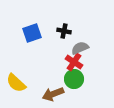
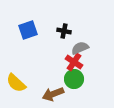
blue square: moved 4 px left, 3 px up
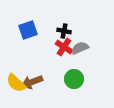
red cross: moved 10 px left, 15 px up
brown arrow: moved 21 px left, 12 px up
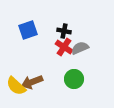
yellow semicircle: moved 3 px down
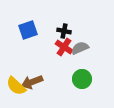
green circle: moved 8 px right
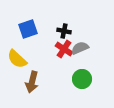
blue square: moved 1 px up
red cross: moved 2 px down
brown arrow: rotated 55 degrees counterclockwise
yellow semicircle: moved 1 px right, 27 px up
